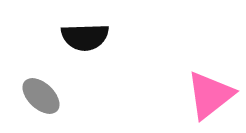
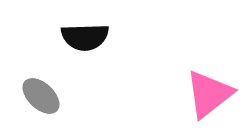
pink triangle: moved 1 px left, 1 px up
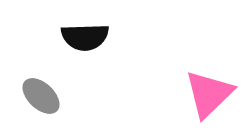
pink triangle: rotated 6 degrees counterclockwise
